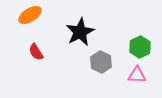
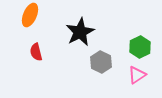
orange ellipse: rotated 35 degrees counterclockwise
red semicircle: rotated 18 degrees clockwise
pink triangle: rotated 36 degrees counterclockwise
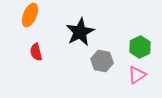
gray hexagon: moved 1 px right, 1 px up; rotated 15 degrees counterclockwise
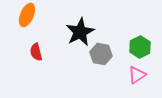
orange ellipse: moved 3 px left
gray hexagon: moved 1 px left, 7 px up
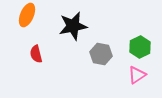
black star: moved 7 px left, 6 px up; rotated 16 degrees clockwise
red semicircle: moved 2 px down
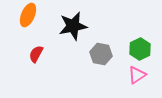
orange ellipse: moved 1 px right
green hexagon: moved 2 px down
red semicircle: rotated 42 degrees clockwise
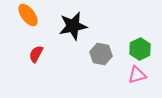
orange ellipse: rotated 60 degrees counterclockwise
pink triangle: rotated 18 degrees clockwise
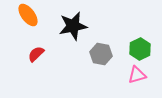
red semicircle: rotated 18 degrees clockwise
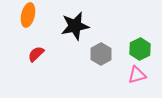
orange ellipse: rotated 50 degrees clockwise
black star: moved 2 px right
gray hexagon: rotated 20 degrees clockwise
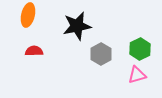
black star: moved 2 px right
red semicircle: moved 2 px left, 3 px up; rotated 42 degrees clockwise
